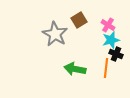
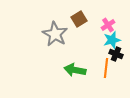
brown square: moved 1 px up
pink cross: rotated 24 degrees clockwise
cyan star: moved 1 px right
green arrow: moved 1 px down
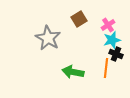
gray star: moved 7 px left, 4 px down
green arrow: moved 2 px left, 2 px down
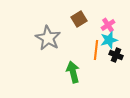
cyan star: moved 3 px left
black cross: moved 1 px down
orange line: moved 10 px left, 18 px up
green arrow: rotated 65 degrees clockwise
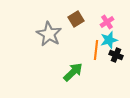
brown square: moved 3 px left
pink cross: moved 1 px left, 3 px up
gray star: moved 1 px right, 4 px up
green arrow: rotated 60 degrees clockwise
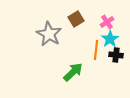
cyan star: moved 1 px right, 1 px up; rotated 18 degrees counterclockwise
black cross: rotated 16 degrees counterclockwise
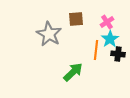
brown square: rotated 28 degrees clockwise
black cross: moved 2 px right, 1 px up
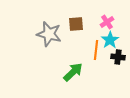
brown square: moved 5 px down
gray star: rotated 15 degrees counterclockwise
cyan star: moved 1 px down
black cross: moved 3 px down
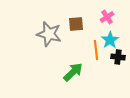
pink cross: moved 5 px up
orange line: rotated 12 degrees counterclockwise
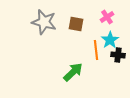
brown square: rotated 14 degrees clockwise
gray star: moved 5 px left, 12 px up
black cross: moved 2 px up
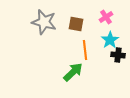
pink cross: moved 1 px left
orange line: moved 11 px left
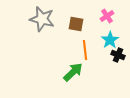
pink cross: moved 1 px right, 1 px up
gray star: moved 2 px left, 3 px up
black cross: rotated 16 degrees clockwise
